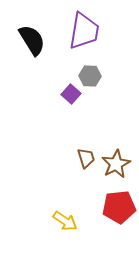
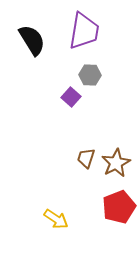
gray hexagon: moved 1 px up
purple square: moved 3 px down
brown trapezoid: rotated 145 degrees counterclockwise
brown star: moved 1 px up
red pentagon: rotated 16 degrees counterclockwise
yellow arrow: moved 9 px left, 2 px up
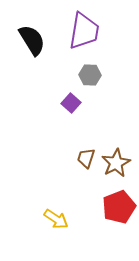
purple square: moved 6 px down
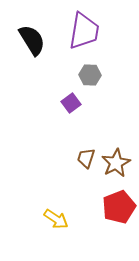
purple square: rotated 12 degrees clockwise
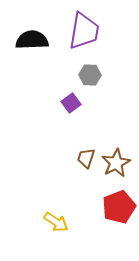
black semicircle: rotated 60 degrees counterclockwise
yellow arrow: moved 3 px down
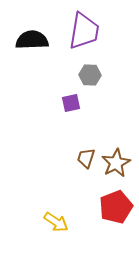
purple square: rotated 24 degrees clockwise
red pentagon: moved 3 px left
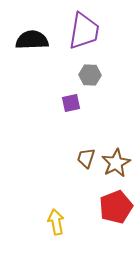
yellow arrow: rotated 135 degrees counterclockwise
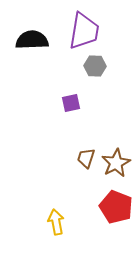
gray hexagon: moved 5 px right, 9 px up
red pentagon: rotated 28 degrees counterclockwise
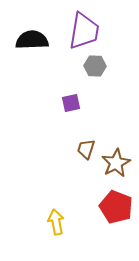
brown trapezoid: moved 9 px up
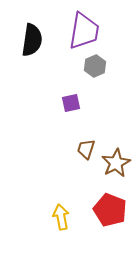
black semicircle: rotated 100 degrees clockwise
gray hexagon: rotated 25 degrees counterclockwise
red pentagon: moved 6 px left, 3 px down
yellow arrow: moved 5 px right, 5 px up
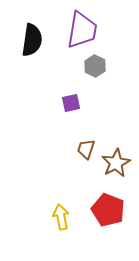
purple trapezoid: moved 2 px left, 1 px up
gray hexagon: rotated 10 degrees counterclockwise
red pentagon: moved 2 px left
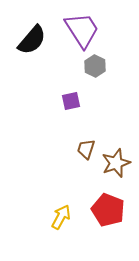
purple trapezoid: rotated 42 degrees counterclockwise
black semicircle: rotated 32 degrees clockwise
purple square: moved 2 px up
brown star: rotated 8 degrees clockwise
yellow arrow: rotated 40 degrees clockwise
